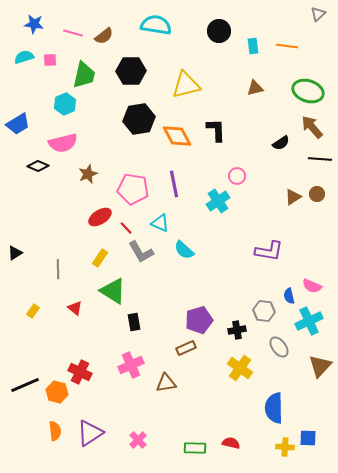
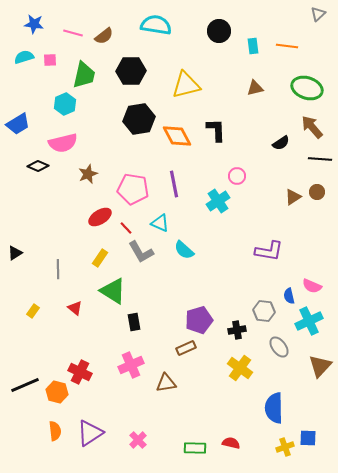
green ellipse at (308, 91): moved 1 px left, 3 px up
brown circle at (317, 194): moved 2 px up
yellow cross at (285, 447): rotated 24 degrees counterclockwise
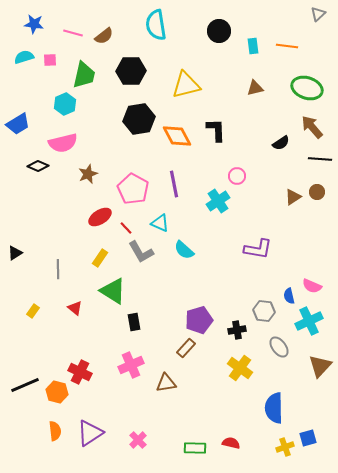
cyan semicircle at (156, 25): rotated 108 degrees counterclockwise
pink pentagon at (133, 189): rotated 20 degrees clockwise
purple L-shape at (269, 251): moved 11 px left, 2 px up
brown rectangle at (186, 348): rotated 24 degrees counterclockwise
blue square at (308, 438): rotated 18 degrees counterclockwise
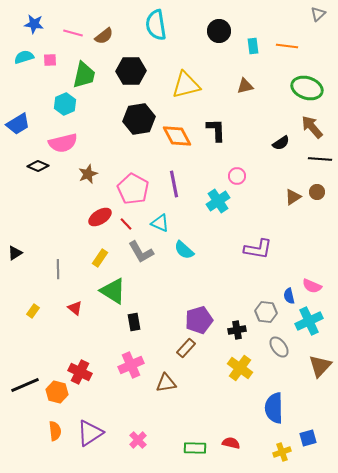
brown triangle at (255, 88): moved 10 px left, 2 px up
red line at (126, 228): moved 4 px up
gray hexagon at (264, 311): moved 2 px right, 1 px down
yellow cross at (285, 447): moved 3 px left, 5 px down
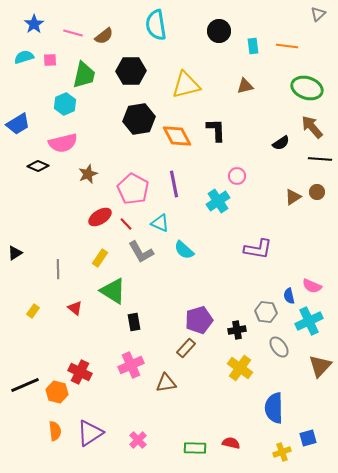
blue star at (34, 24): rotated 30 degrees clockwise
